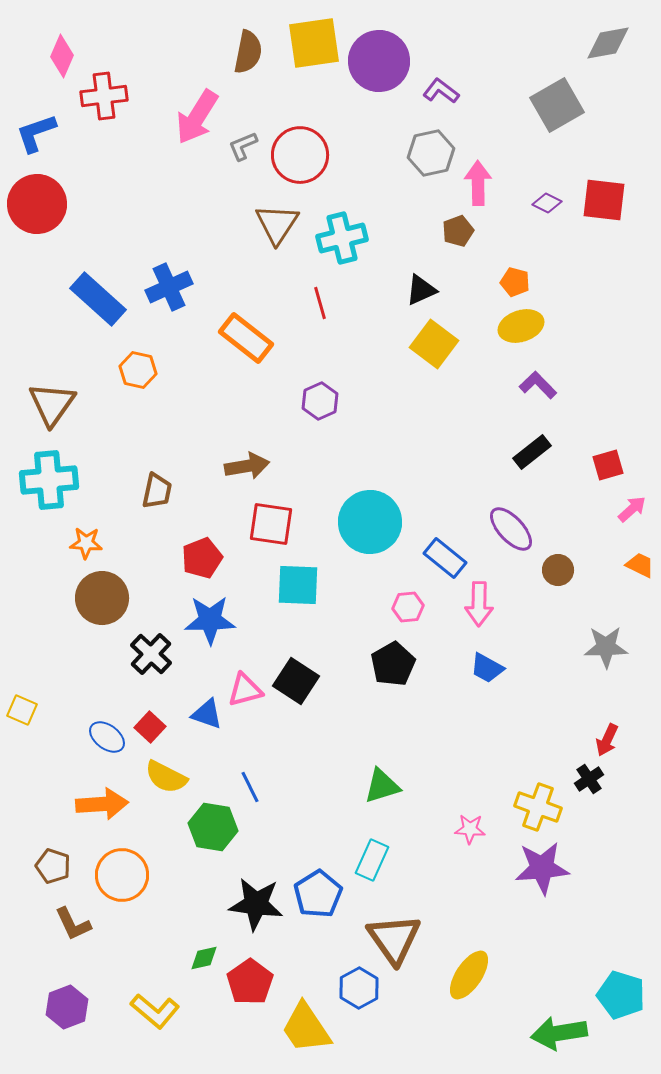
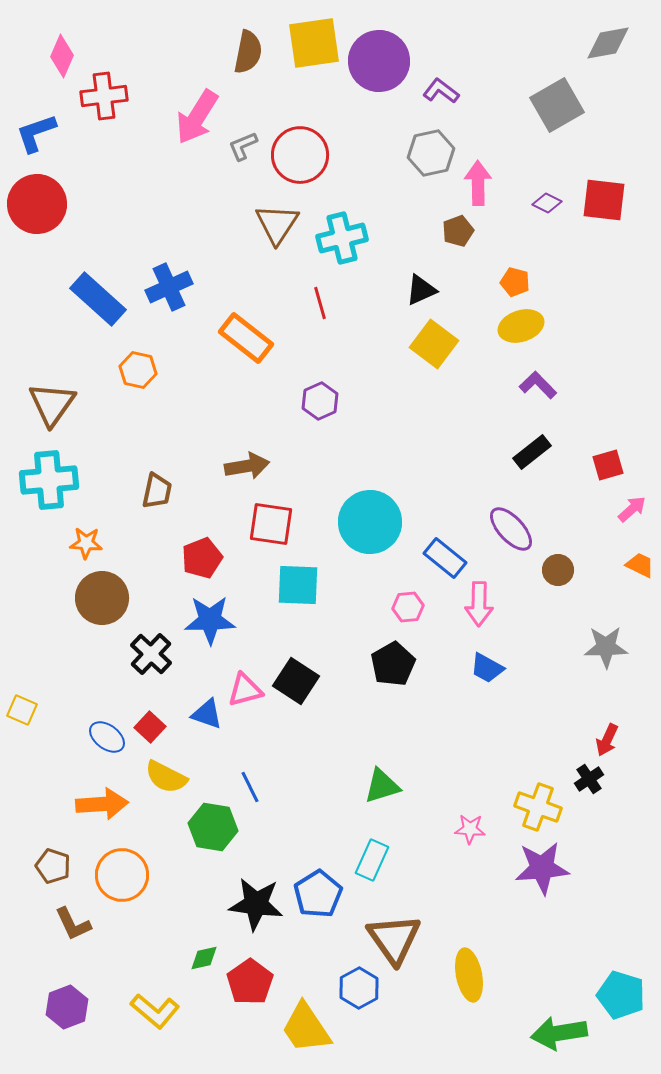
yellow ellipse at (469, 975): rotated 45 degrees counterclockwise
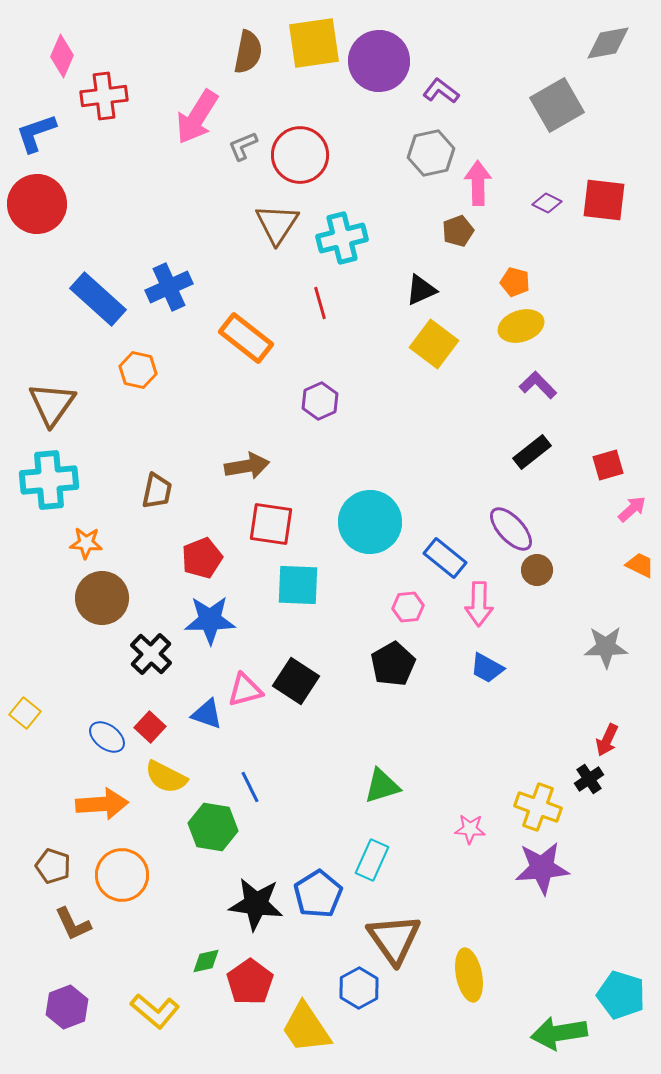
brown circle at (558, 570): moved 21 px left
yellow square at (22, 710): moved 3 px right, 3 px down; rotated 16 degrees clockwise
green diamond at (204, 958): moved 2 px right, 3 px down
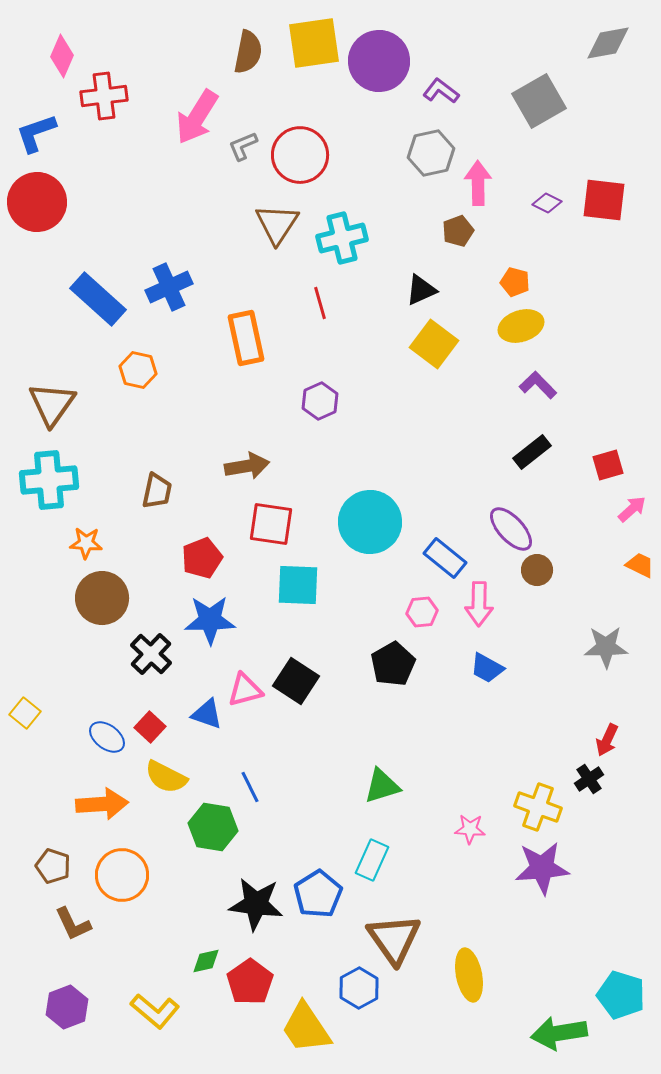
gray square at (557, 105): moved 18 px left, 4 px up
red circle at (37, 204): moved 2 px up
orange rectangle at (246, 338): rotated 40 degrees clockwise
pink hexagon at (408, 607): moved 14 px right, 5 px down
